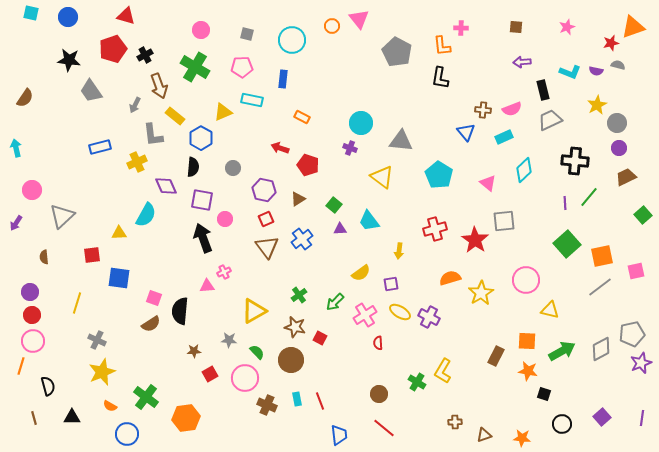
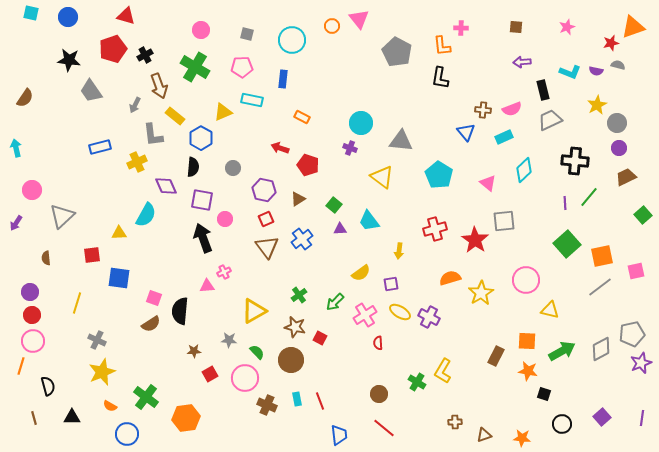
brown semicircle at (44, 257): moved 2 px right, 1 px down
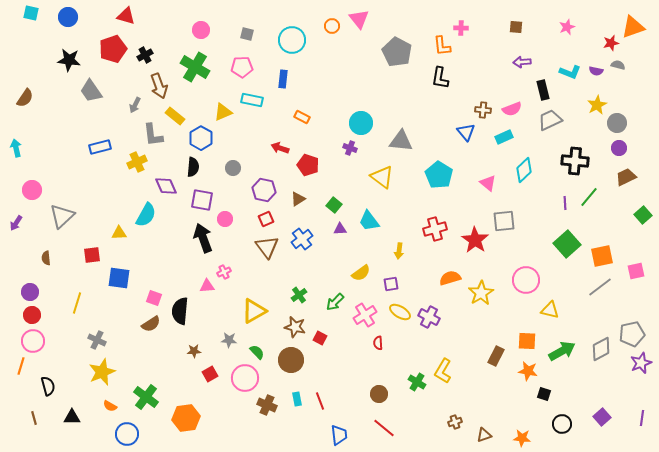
brown cross at (455, 422): rotated 16 degrees counterclockwise
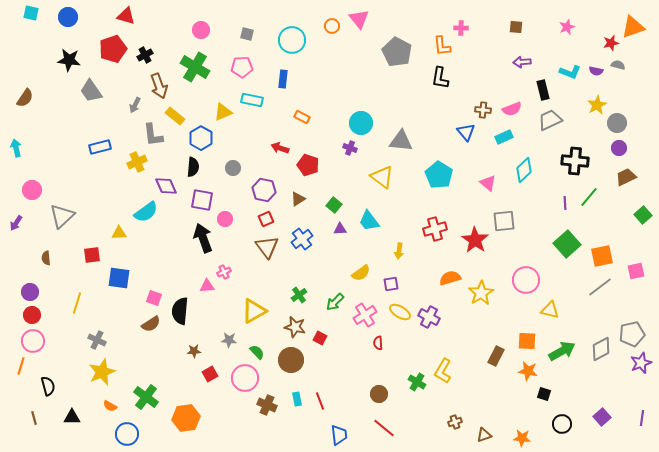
cyan semicircle at (146, 215): moved 3 px up; rotated 25 degrees clockwise
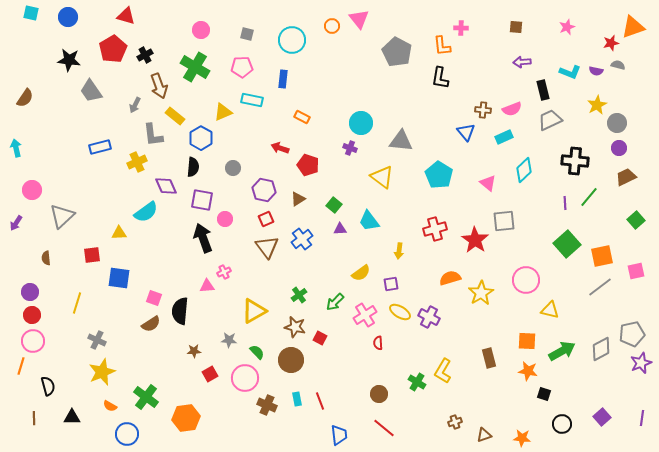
red pentagon at (113, 49): rotated 12 degrees counterclockwise
green square at (643, 215): moved 7 px left, 5 px down
brown rectangle at (496, 356): moved 7 px left, 2 px down; rotated 42 degrees counterclockwise
brown line at (34, 418): rotated 16 degrees clockwise
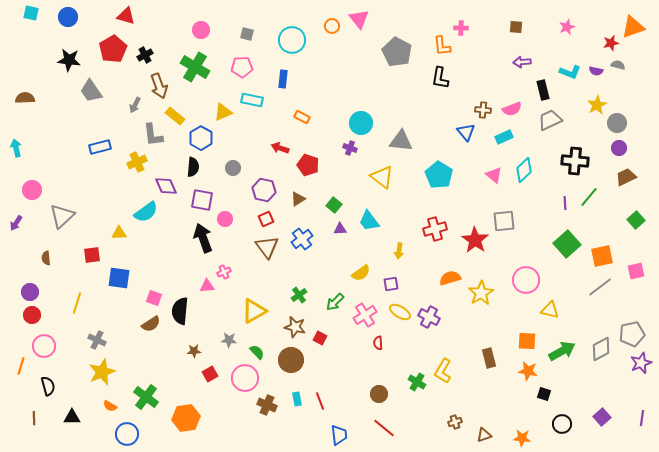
brown semicircle at (25, 98): rotated 126 degrees counterclockwise
pink triangle at (488, 183): moved 6 px right, 8 px up
pink circle at (33, 341): moved 11 px right, 5 px down
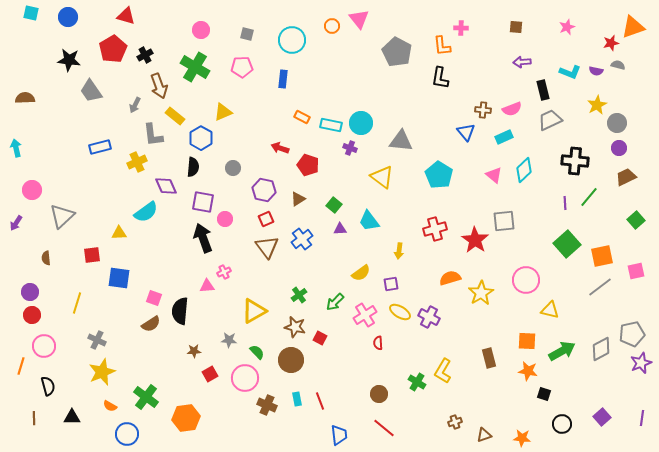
cyan rectangle at (252, 100): moved 79 px right, 25 px down
purple square at (202, 200): moved 1 px right, 2 px down
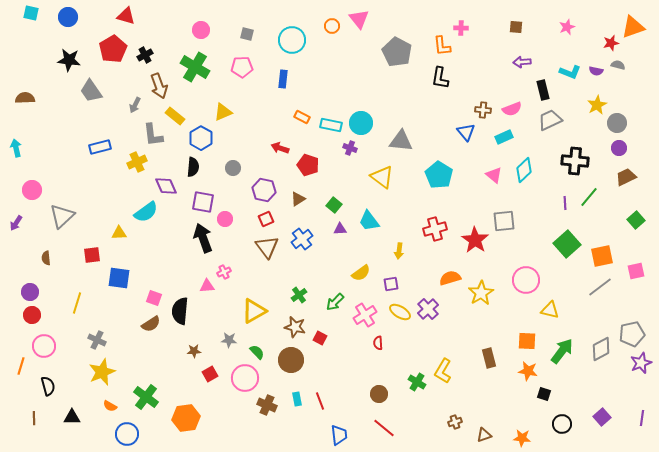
purple cross at (429, 317): moved 1 px left, 8 px up; rotated 20 degrees clockwise
green arrow at (562, 351): rotated 24 degrees counterclockwise
